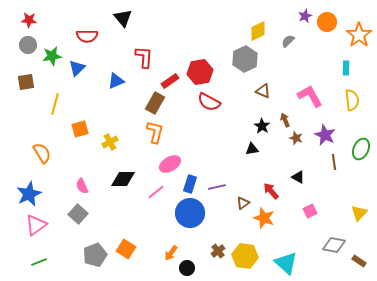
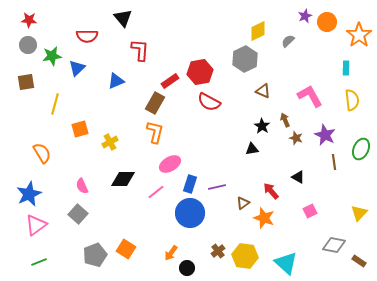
red L-shape at (144, 57): moved 4 px left, 7 px up
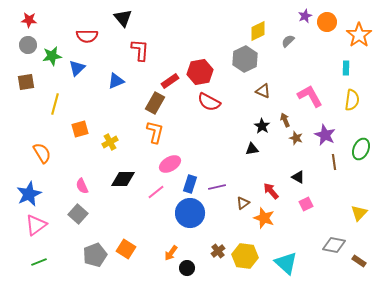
yellow semicircle at (352, 100): rotated 15 degrees clockwise
pink square at (310, 211): moved 4 px left, 7 px up
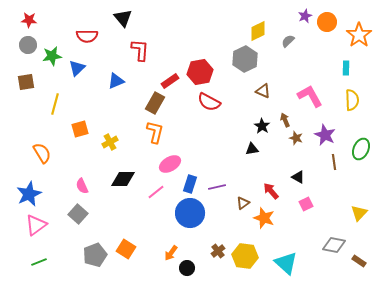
yellow semicircle at (352, 100): rotated 10 degrees counterclockwise
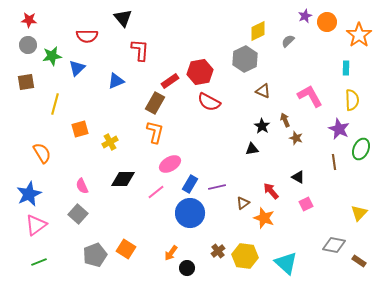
purple star at (325, 135): moved 14 px right, 6 px up
blue rectangle at (190, 184): rotated 12 degrees clockwise
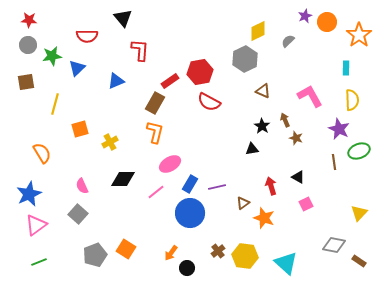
green ellipse at (361, 149): moved 2 px left, 2 px down; rotated 45 degrees clockwise
red arrow at (271, 191): moved 5 px up; rotated 24 degrees clockwise
